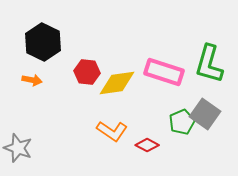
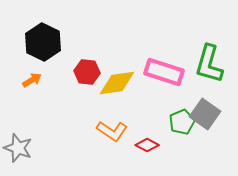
orange arrow: rotated 42 degrees counterclockwise
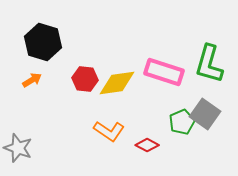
black hexagon: rotated 9 degrees counterclockwise
red hexagon: moved 2 px left, 7 px down
orange L-shape: moved 3 px left
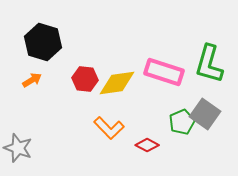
orange L-shape: moved 3 px up; rotated 12 degrees clockwise
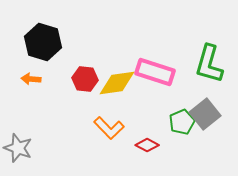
pink rectangle: moved 9 px left
orange arrow: moved 1 px left, 1 px up; rotated 144 degrees counterclockwise
gray square: rotated 16 degrees clockwise
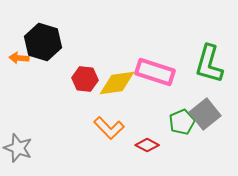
orange arrow: moved 12 px left, 21 px up
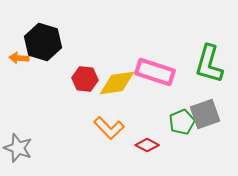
gray square: rotated 20 degrees clockwise
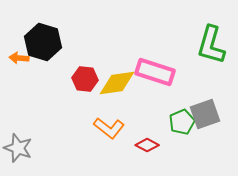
green L-shape: moved 2 px right, 19 px up
orange L-shape: rotated 8 degrees counterclockwise
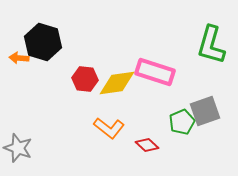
gray square: moved 3 px up
red diamond: rotated 15 degrees clockwise
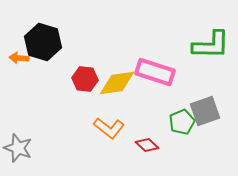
green L-shape: rotated 105 degrees counterclockwise
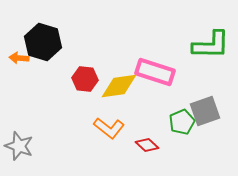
yellow diamond: moved 2 px right, 3 px down
gray star: moved 1 px right, 2 px up
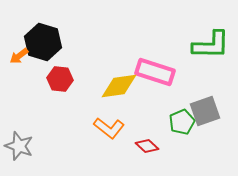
orange arrow: moved 2 px up; rotated 42 degrees counterclockwise
red hexagon: moved 25 px left
red diamond: moved 1 px down
